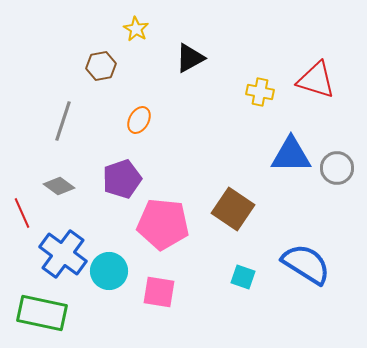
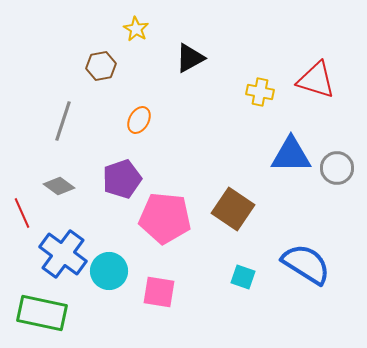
pink pentagon: moved 2 px right, 6 px up
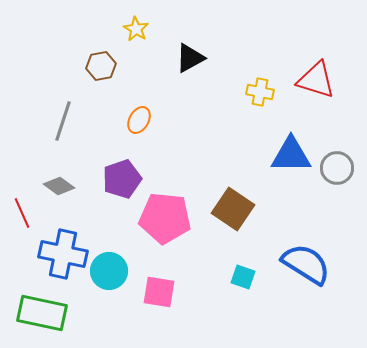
blue cross: rotated 24 degrees counterclockwise
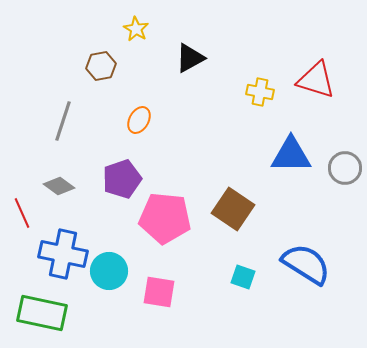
gray circle: moved 8 px right
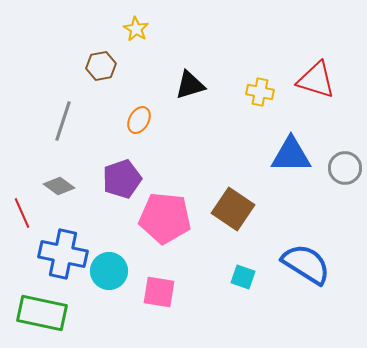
black triangle: moved 27 px down; rotated 12 degrees clockwise
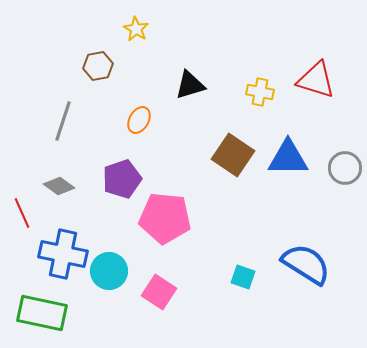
brown hexagon: moved 3 px left
blue triangle: moved 3 px left, 3 px down
brown square: moved 54 px up
pink square: rotated 24 degrees clockwise
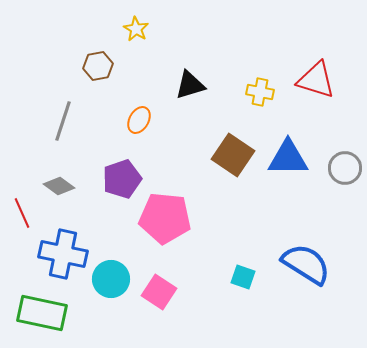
cyan circle: moved 2 px right, 8 px down
